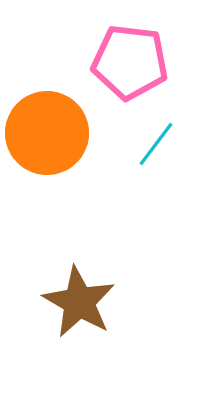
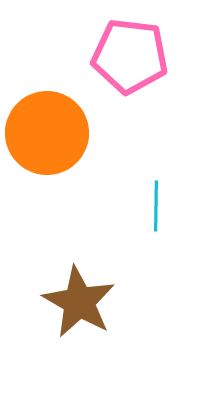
pink pentagon: moved 6 px up
cyan line: moved 62 px down; rotated 36 degrees counterclockwise
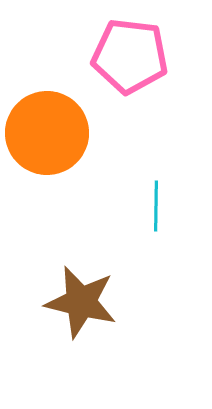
brown star: moved 2 px right; rotated 16 degrees counterclockwise
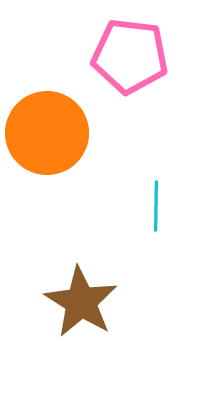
brown star: rotated 18 degrees clockwise
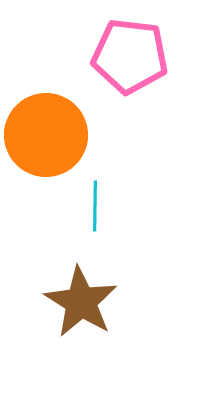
orange circle: moved 1 px left, 2 px down
cyan line: moved 61 px left
